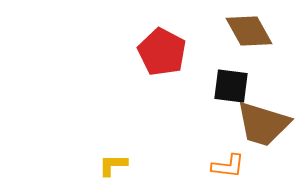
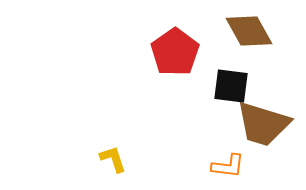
red pentagon: moved 13 px right; rotated 9 degrees clockwise
yellow L-shape: moved 6 px up; rotated 72 degrees clockwise
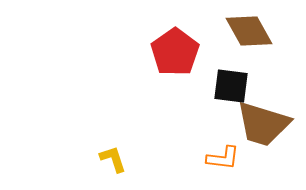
orange L-shape: moved 5 px left, 8 px up
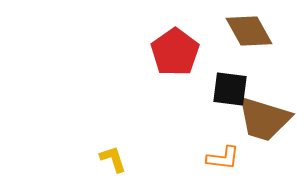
black square: moved 1 px left, 3 px down
brown trapezoid: moved 1 px right, 5 px up
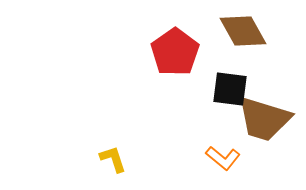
brown diamond: moved 6 px left
orange L-shape: rotated 32 degrees clockwise
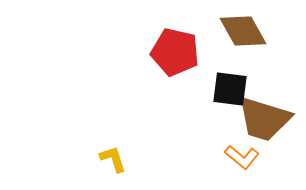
red pentagon: rotated 24 degrees counterclockwise
orange L-shape: moved 19 px right, 1 px up
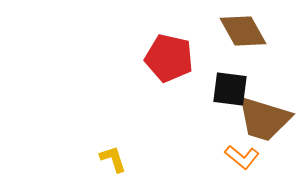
red pentagon: moved 6 px left, 6 px down
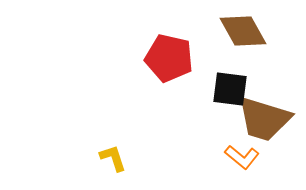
yellow L-shape: moved 1 px up
